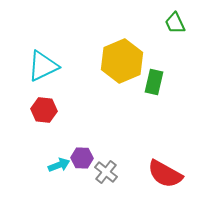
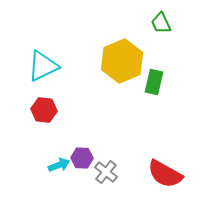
green trapezoid: moved 14 px left
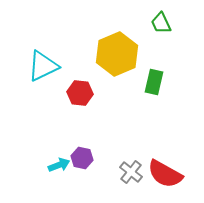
yellow hexagon: moved 5 px left, 7 px up
red hexagon: moved 36 px right, 17 px up
purple hexagon: rotated 10 degrees clockwise
gray cross: moved 25 px right
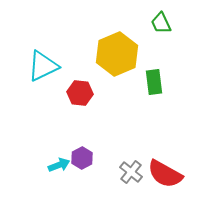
green rectangle: rotated 20 degrees counterclockwise
purple hexagon: rotated 20 degrees clockwise
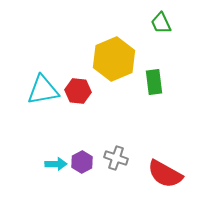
yellow hexagon: moved 3 px left, 5 px down
cyan triangle: moved 24 px down; rotated 16 degrees clockwise
red hexagon: moved 2 px left, 2 px up
purple hexagon: moved 4 px down
cyan arrow: moved 3 px left, 1 px up; rotated 20 degrees clockwise
gray cross: moved 15 px left, 14 px up; rotated 20 degrees counterclockwise
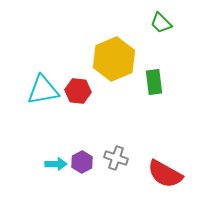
green trapezoid: rotated 20 degrees counterclockwise
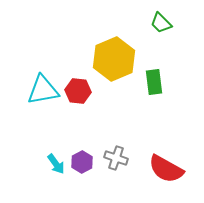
cyan arrow: rotated 55 degrees clockwise
red semicircle: moved 1 px right, 5 px up
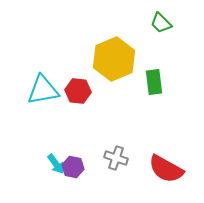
purple hexagon: moved 9 px left, 5 px down; rotated 20 degrees counterclockwise
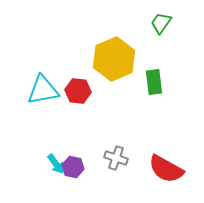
green trapezoid: rotated 80 degrees clockwise
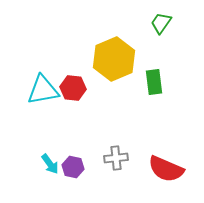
red hexagon: moved 5 px left, 3 px up
gray cross: rotated 25 degrees counterclockwise
cyan arrow: moved 6 px left
red semicircle: rotated 6 degrees counterclockwise
